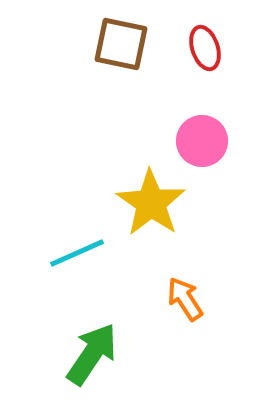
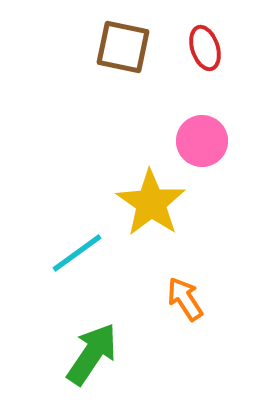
brown square: moved 2 px right, 3 px down
cyan line: rotated 12 degrees counterclockwise
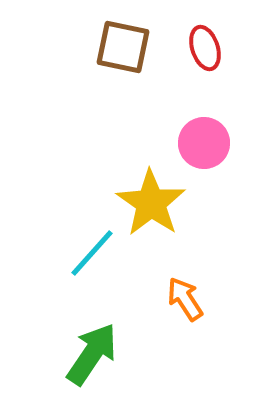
pink circle: moved 2 px right, 2 px down
cyan line: moved 15 px right; rotated 12 degrees counterclockwise
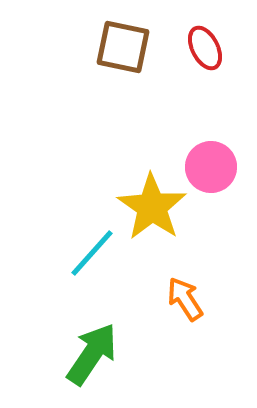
red ellipse: rotated 9 degrees counterclockwise
pink circle: moved 7 px right, 24 px down
yellow star: moved 1 px right, 4 px down
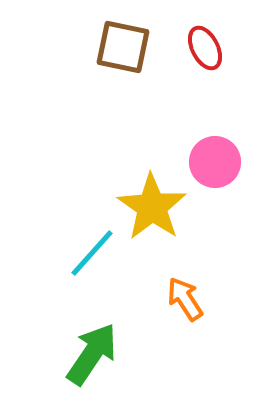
pink circle: moved 4 px right, 5 px up
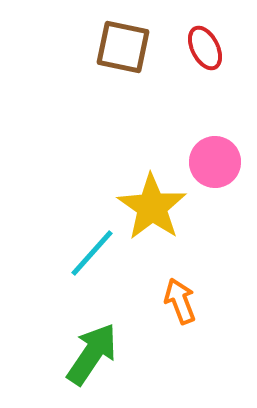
orange arrow: moved 5 px left, 2 px down; rotated 12 degrees clockwise
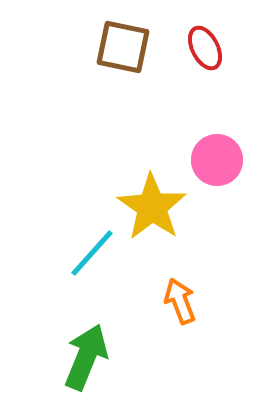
pink circle: moved 2 px right, 2 px up
green arrow: moved 6 px left, 3 px down; rotated 12 degrees counterclockwise
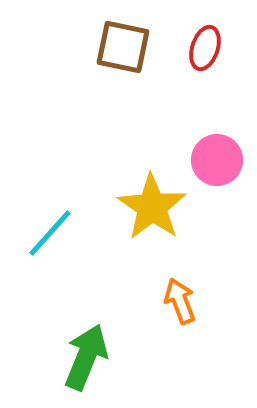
red ellipse: rotated 45 degrees clockwise
cyan line: moved 42 px left, 20 px up
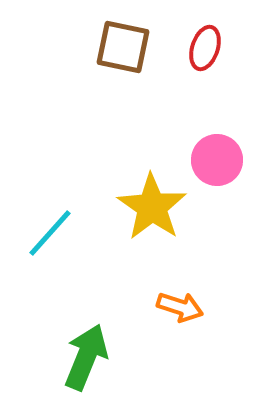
orange arrow: moved 6 px down; rotated 129 degrees clockwise
